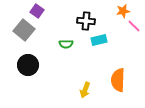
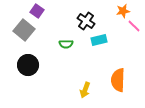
black cross: rotated 30 degrees clockwise
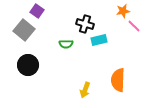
black cross: moved 1 px left, 3 px down; rotated 18 degrees counterclockwise
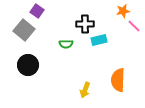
black cross: rotated 18 degrees counterclockwise
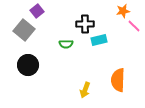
purple square: rotated 16 degrees clockwise
